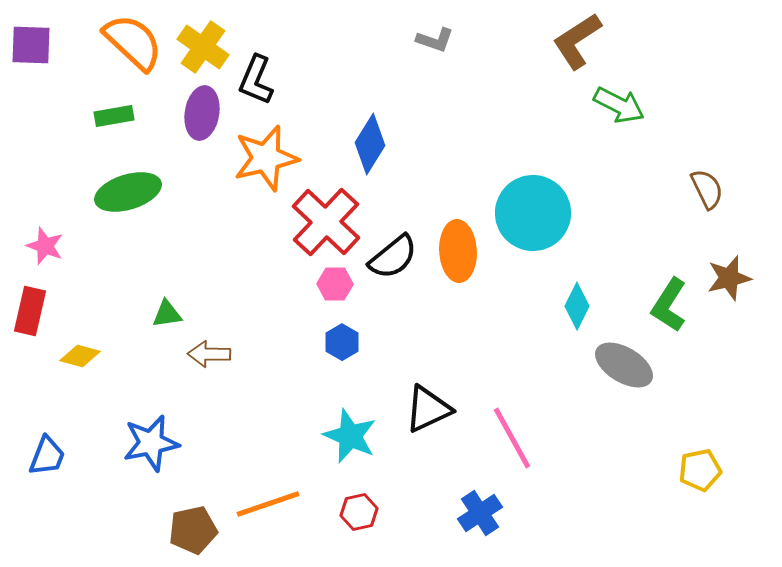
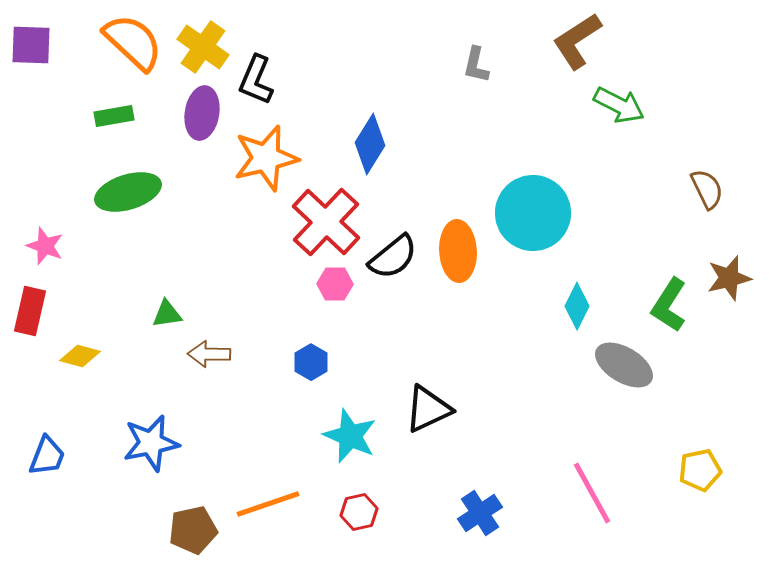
gray L-shape: moved 41 px right, 25 px down; rotated 84 degrees clockwise
blue hexagon: moved 31 px left, 20 px down
pink line: moved 80 px right, 55 px down
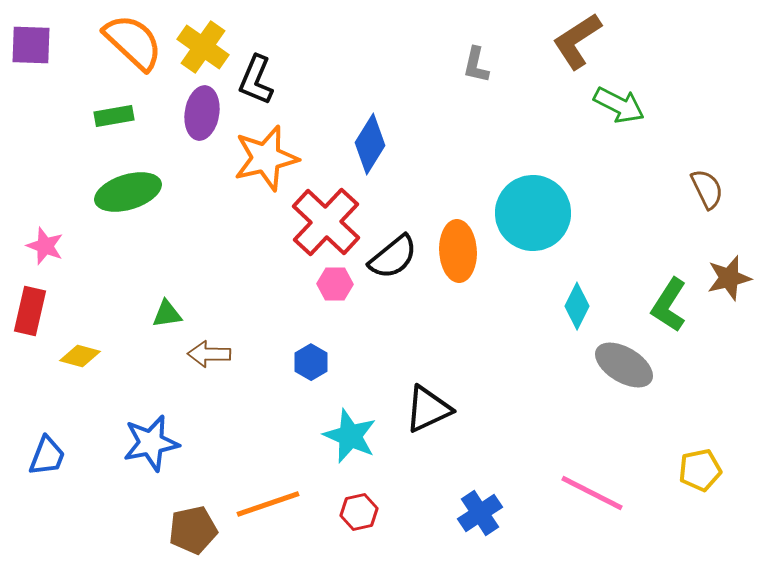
pink line: rotated 34 degrees counterclockwise
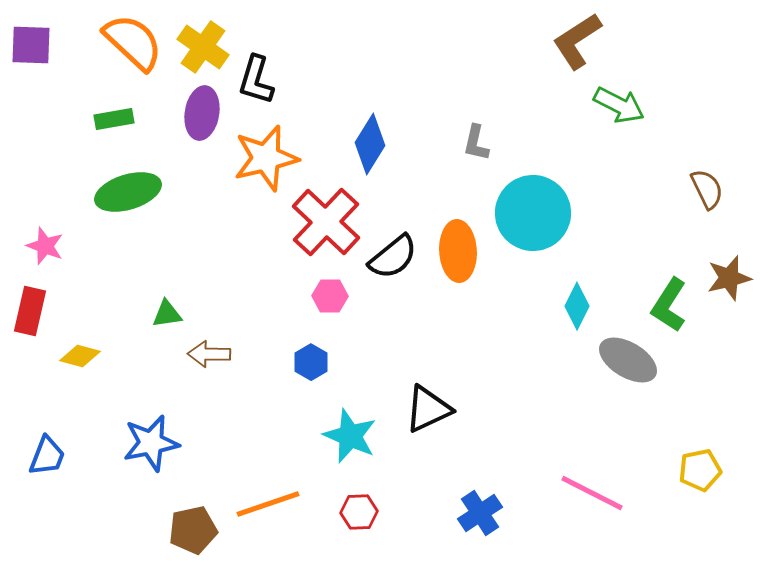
gray L-shape: moved 78 px down
black L-shape: rotated 6 degrees counterclockwise
green rectangle: moved 3 px down
pink hexagon: moved 5 px left, 12 px down
gray ellipse: moved 4 px right, 5 px up
red hexagon: rotated 9 degrees clockwise
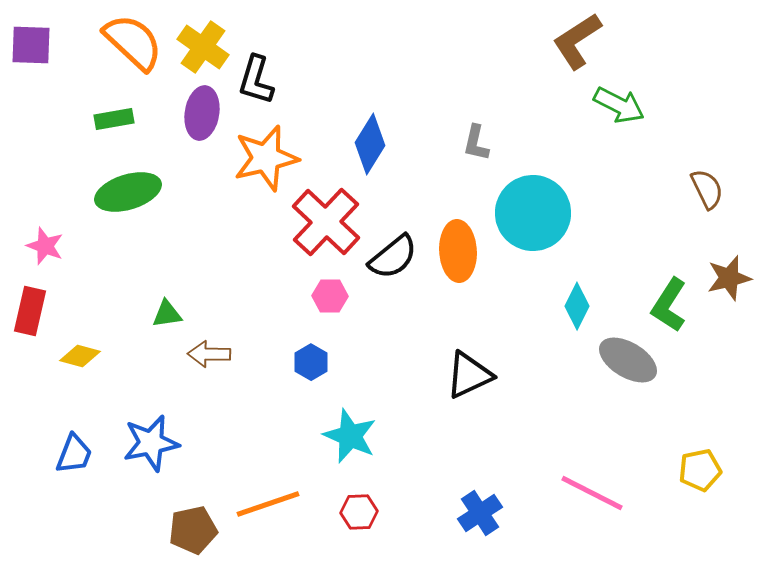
black triangle: moved 41 px right, 34 px up
blue trapezoid: moved 27 px right, 2 px up
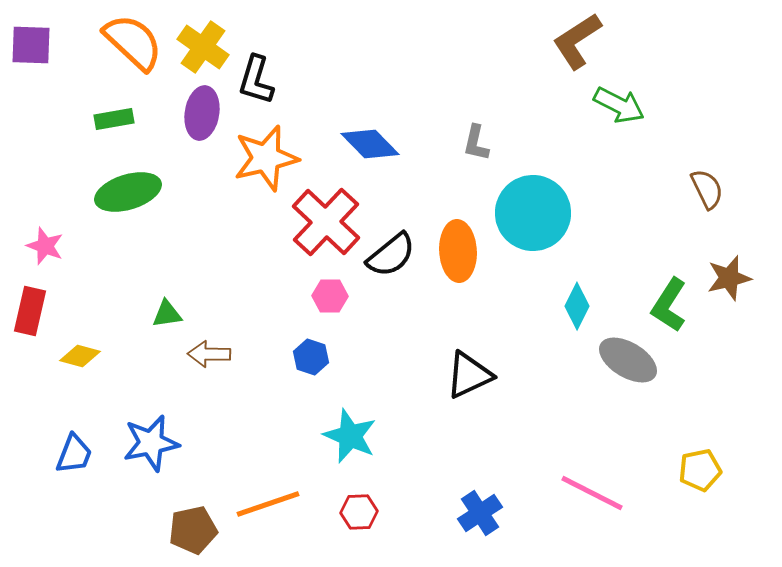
blue diamond: rotated 76 degrees counterclockwise
black semicircle: moved 2 px left, 2 px up
blue hexagon: moved 5 px up; rotated 12 degrees counterclockwise
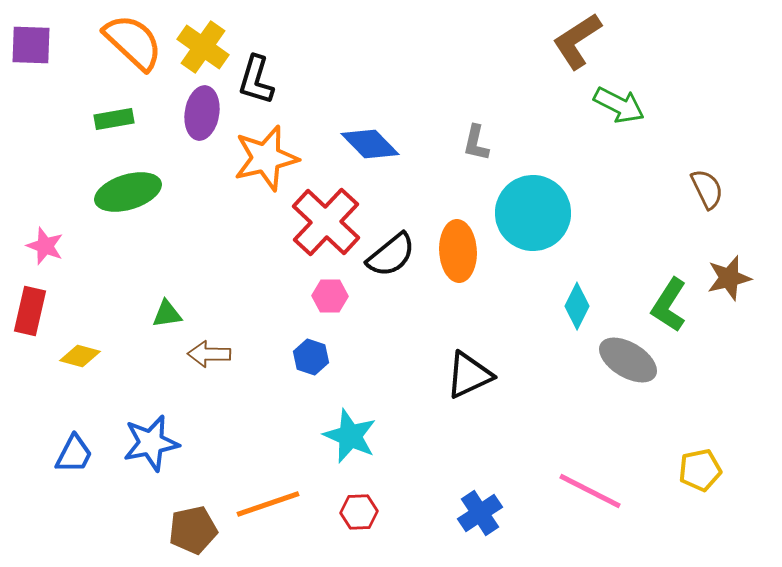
blue trapezoid: rotated 6 degrees clockwise
pink line: moved 2 px left, 2 px up
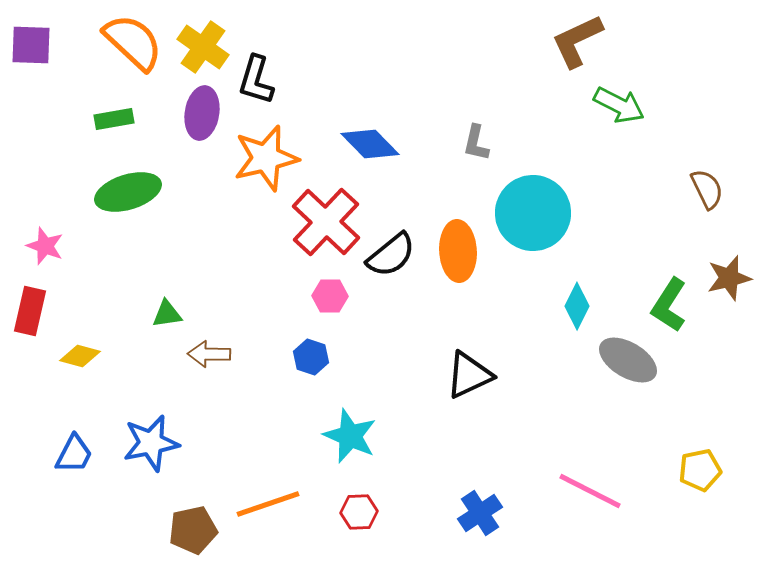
brown L-shape: rotated 8 degrees clockwise
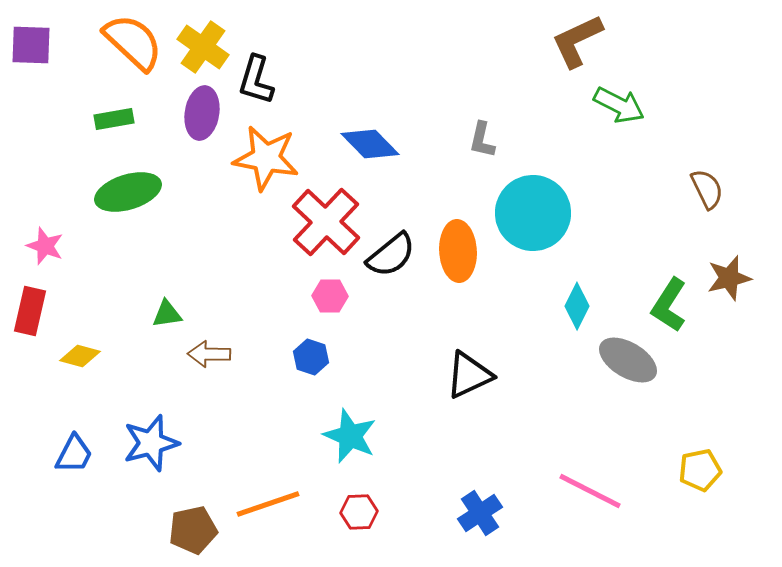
gray L-shape: moved 6 px right, 3 px up
orange star: rotated 24 degrees clockwise
blue star: rotated 4 degrees counterclockwise
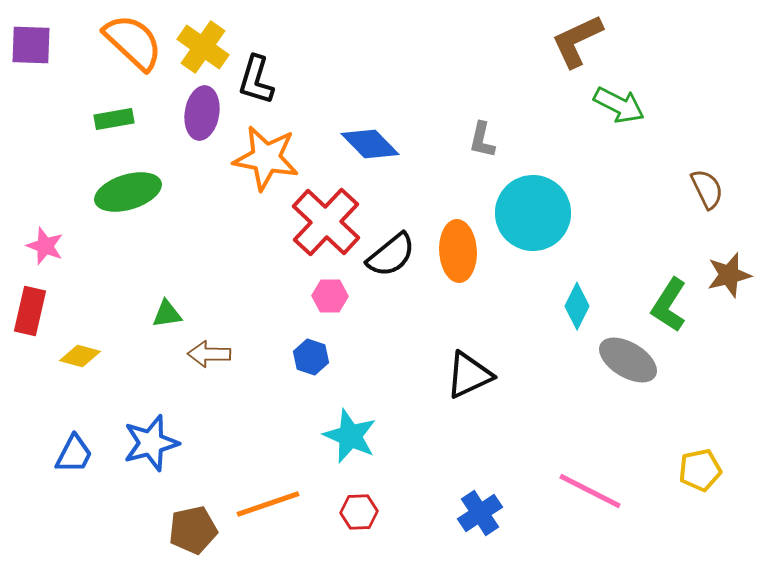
brown star: moved 3 px up
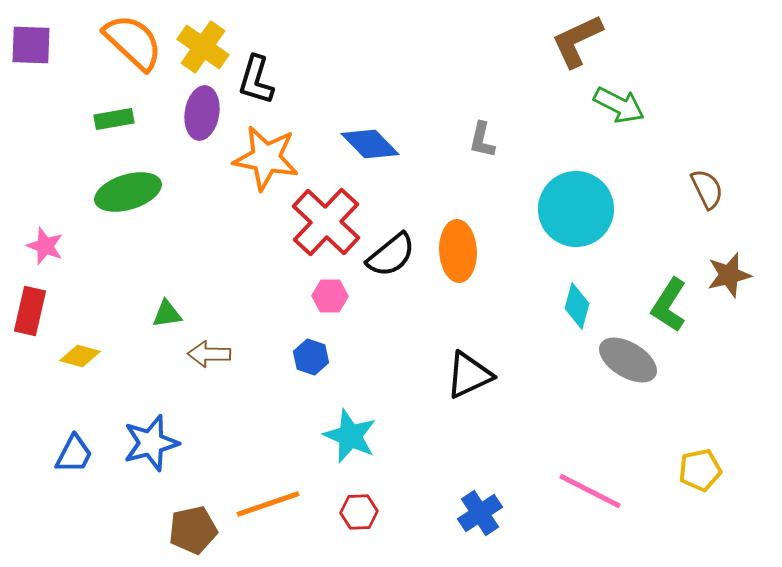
cyan circle: moved 43 px right, 4 px up
cyan diamond: rotated 12 degrees counterclockwise
